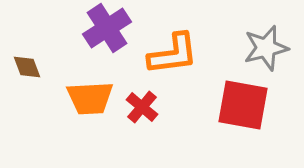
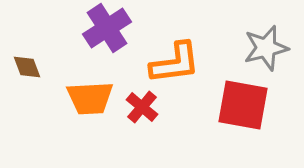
orange L-shape: moved 2 px right, 9 px down
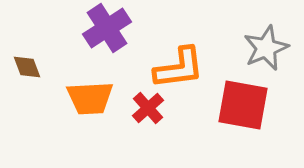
gray star: rotated 9 degrees counterclockwise
orange L-shape: moved 4 px right, 5 px down
red cross: moved 6 px right, 1 px down; rotated 8 degrees clockwise
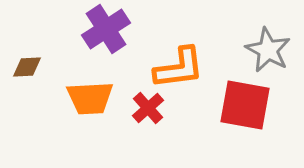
purple cross: moved 1 px left, 1 px down
gray star: moved 2 px right, 2 px down; rotated 21 degrees counterclockwise
brown diamond: rotated 72 degrees counterclockwise
red square: moved 2 px right
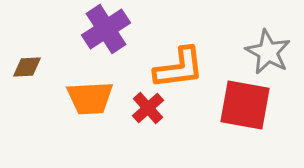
gray star: moved 2 px down
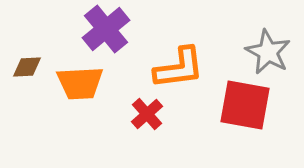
purple cross: rotated 6 degrees counterclockwise
orange trapezoid: moved 10 px left, 15 px up
red cross: moved 1 px left, 6 px down
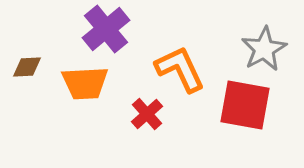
gray star: moved 4 px left, 3 px up; rotated 15 degrees clockwise
orange L-shape: moved 1 px right, 1 px down; rotated 108 degrees counterclockwise
orange trapezoid: moved 5 px right
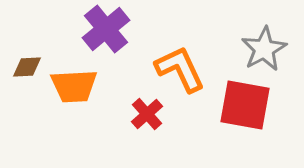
orange trapezoid: moved 11 px left, 3 px down
